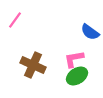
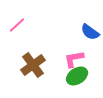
pink line: moved 2 px right, 5 px down; rotated 12 degrees clockwise
brown cross: rotated 30 degrees clockwise
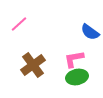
pink line: moved 2 px right, 1 px up
green ellipse: moved 1 px down; rotated 20 degrees clockwise
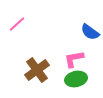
pink line: moved 2 px left
brown cross: moved 4 px right, 5 px down
green ellipse: moved 1 px left, 2 px down
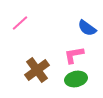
pink line: moved 3 px right, 1 px up
blue semicircle: moved 3 px left, 4 px up
pink L-shape: moved 4 px up
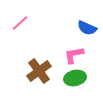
blue semicircle: rotated 12 degrees counterclockwise
brown cross: moved 2 px right, 1 px down
green ellipse: moved 1 px left, 1 px up
